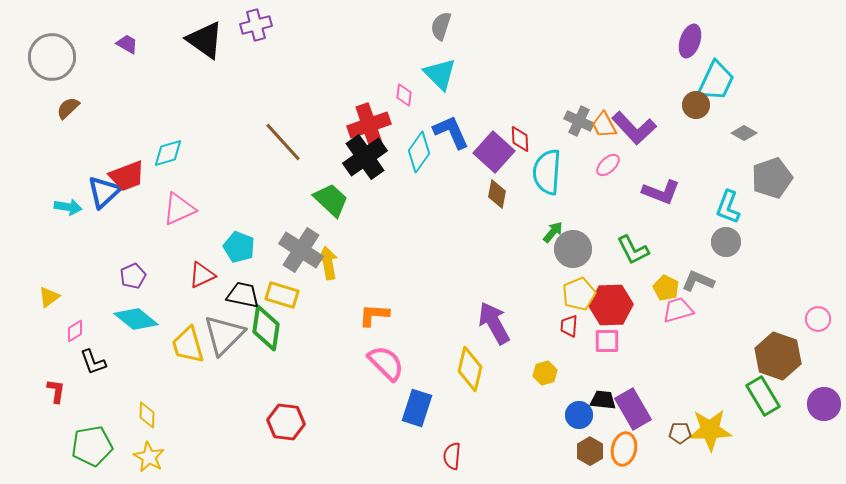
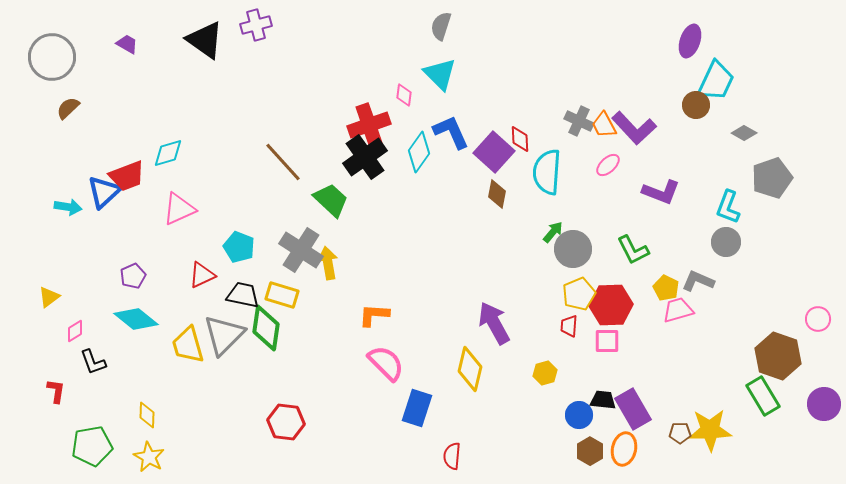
brown line at (283, 142): moved 20 px down
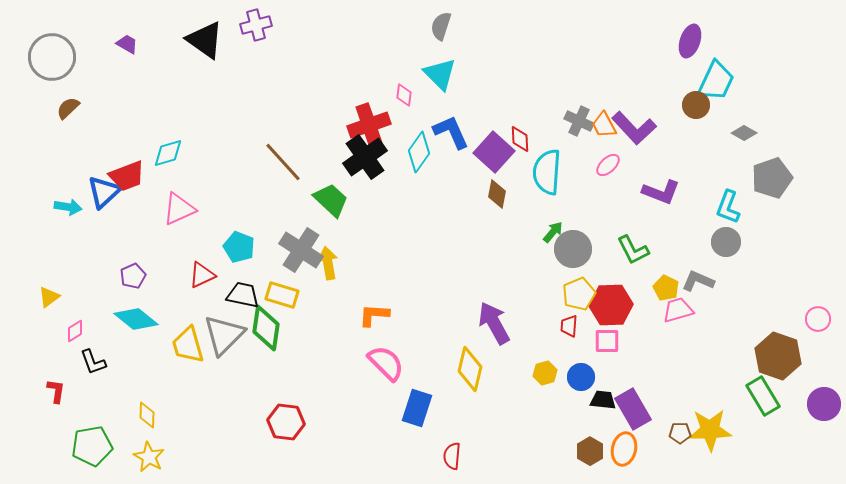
blue circle at (579, 415): moved 2 px right, 38 px up
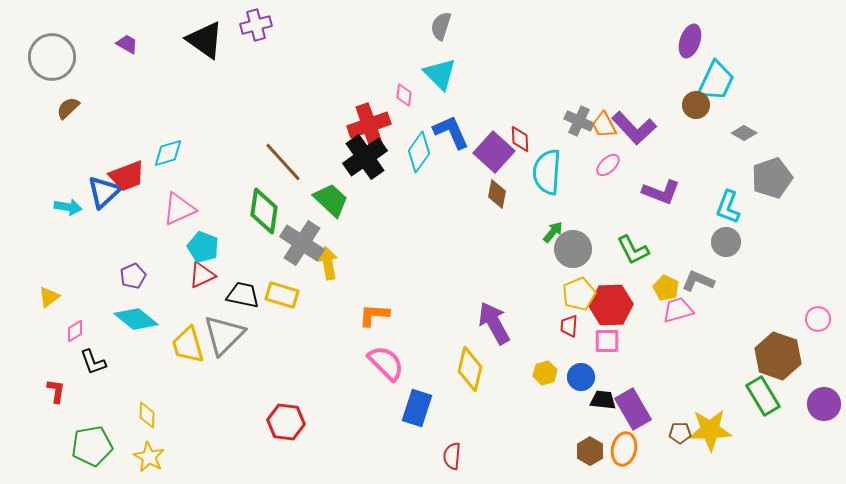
cyan pentagon at (239, 247): moved 36 px left
gray cross at (301, 250): moved 1 px right, 7 px up
green diamond at (266, 328): moved 2 px left, 117 px up
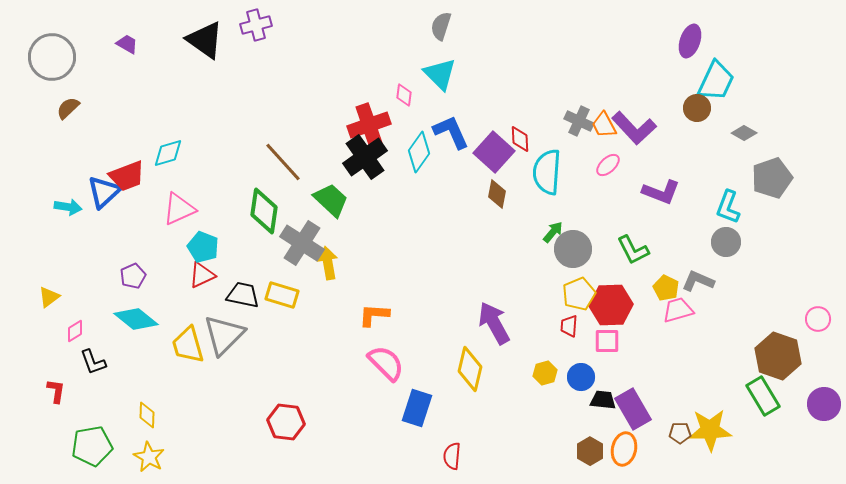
brown circle at (696, 105): moved 1 px right, 3 px down
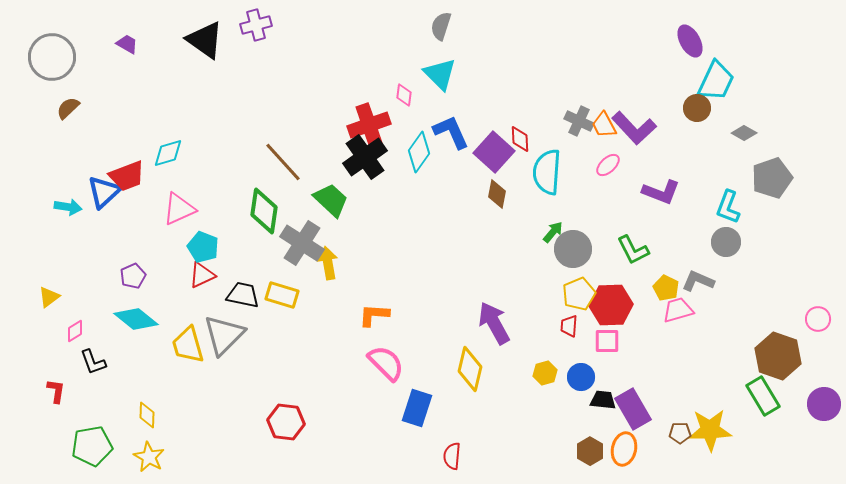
purple ellipse at (690, 41): rotated 48 degrees counterclockwise
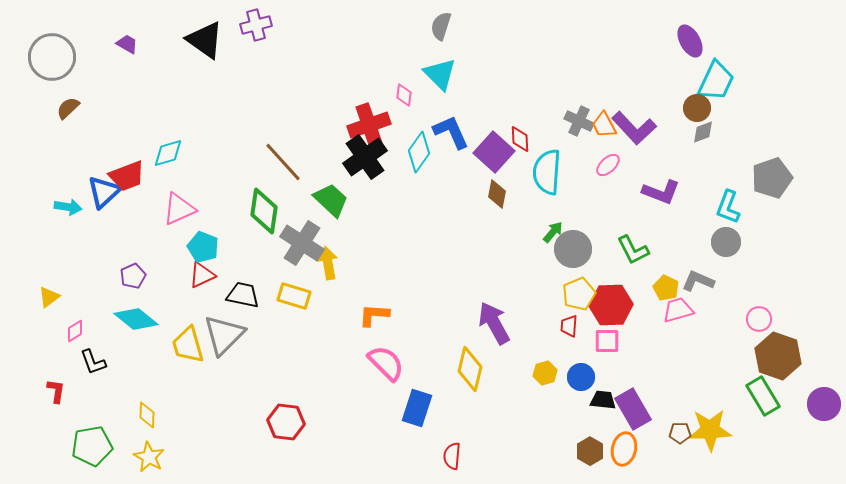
gray diamond at (744, 133): moved 41 px left, 1 px up; rotated 50 degrees counterclockwise
yellow rectangle at (282, 295): moved 12 px right, 1 px down
pink circle at (818, 319): moved 59 px left
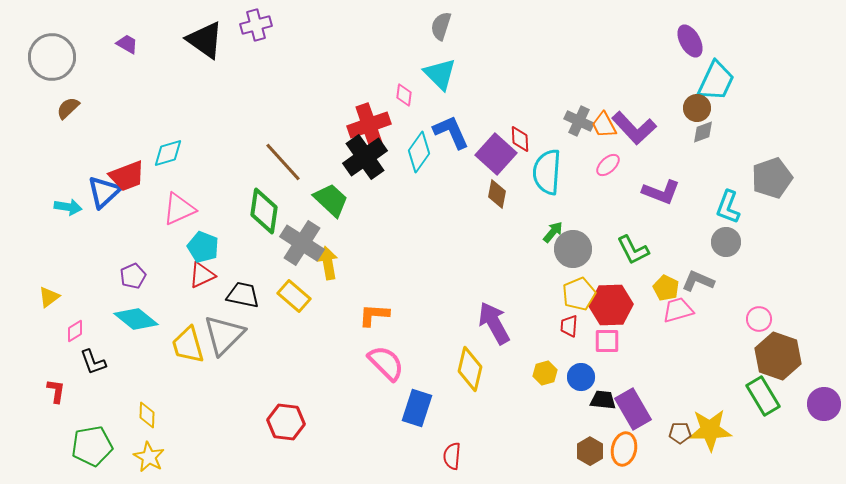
purple square at (494, 152): moved 2 px right, 2 px down
yellow rectangle at (294, 296): rotated 24 degrees clockwise
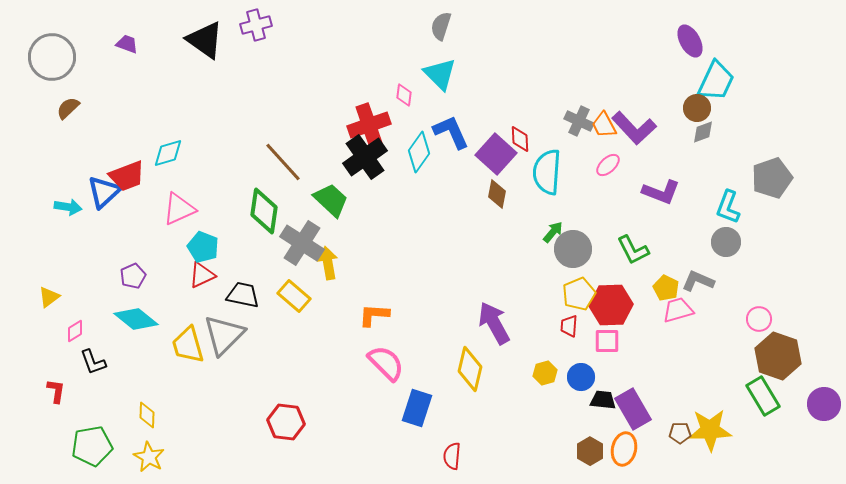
purple trapezoid at (127, 44): rotated 10 degrees counterclockwise
